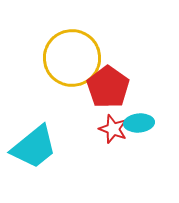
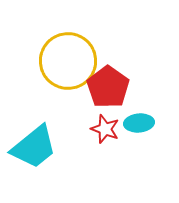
yellow circle: moved 4 px left, 3 px down
red star: moved 8 px left
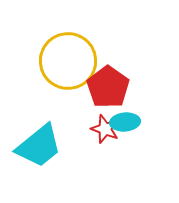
cyan ellipse: moved 14 px left, 1 px up
cyan trapezoid: moved 5 px right, 1 px up
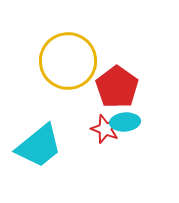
red pentagon: moved 9 px right
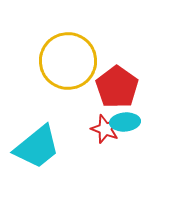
cyan trapezoid: moved 2 px left, 1 px down
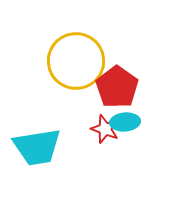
yellow circle: moved 8 px right
cyan trapezoid: rotated 30 degrees clockwise
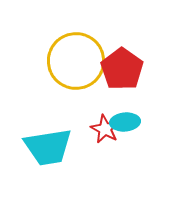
red pentagon: moved 5 px right, 18 px up
red star: rotated 8 degrees clockwise
cyan trapezoid: moved 11 px right
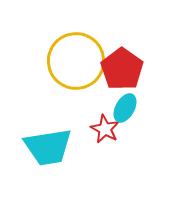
cyan ellipse: moved 14 px up; rotated 56 degrees counterclockwise
